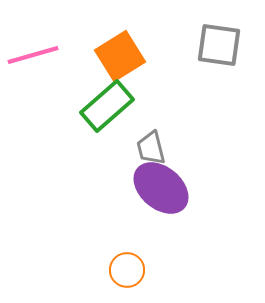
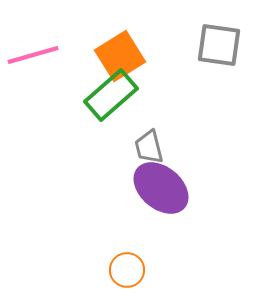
green rectangle: moved 4 px right, 11 px up
gray trapezoid: moved 2 px left, 1 px up
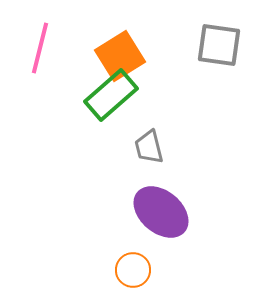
pink line: moved 7 px right, 7 px up; rotated 60 degrees counterclockwise
purple ellipse: moved 24 px down
orange circle: moved 6 px right
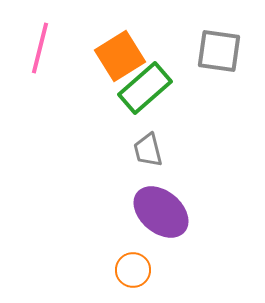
gray square: moved 6 px down
green rectangle: moved 34 px right, 7 px up
gray trapezoid: moved 1 px left, 3 px down
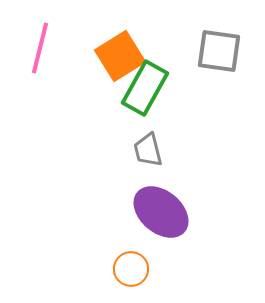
green rectangle: rotated 20 degrees counterclockwise
orange circle: moved 2 px left, 1 px up
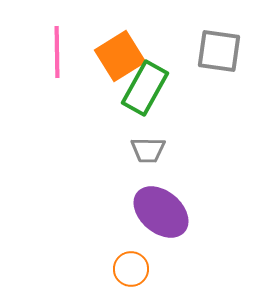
pink line: moved 17 px right, 4 px down; rotated 15 degrees counterclockwise
gray trapezoid: rotated 75 degrees counterclockwise
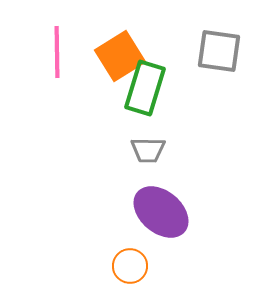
green rectangle: rotated 12 degrees counterclockwise
orange circle: moved 1 px left, 3 px up
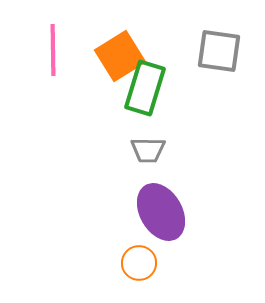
pink line: moved 4 px left, 2 px up
purple ellipse: rotated 20 degrees clockwise
orange circle: moved 9 px right, 3 px up
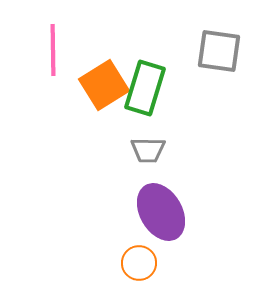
orange square: moved 16 px left, 29 px down
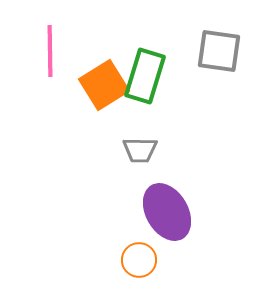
pink line: moved 3 px left, 1 px down
green rectangle: moved 12 px up
gray trapezoid: moved 8 px left
purple ellipse: moved 6 px right
orange circle: moved 3 px up
